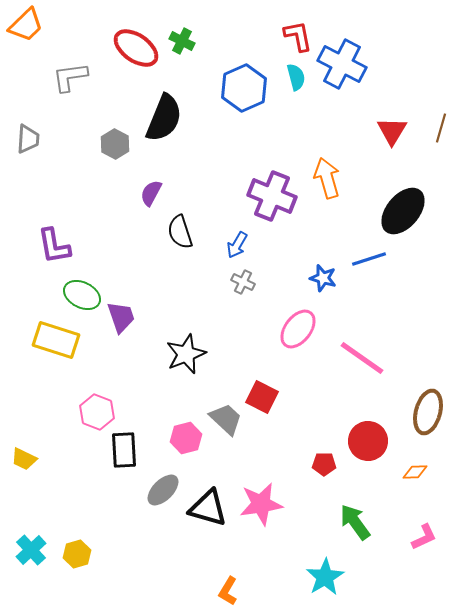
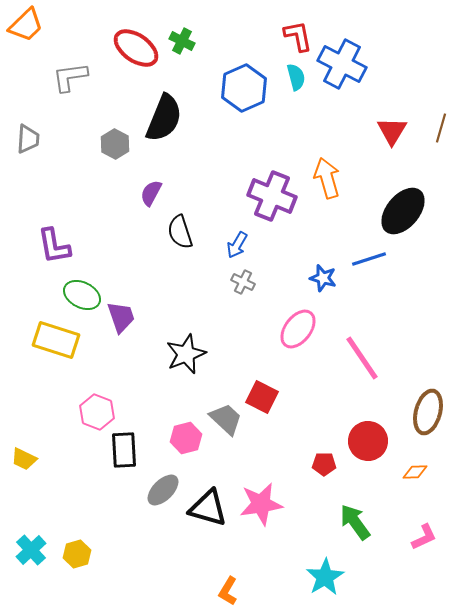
pink line at (362, 358): rotated 21 degrees clockwise
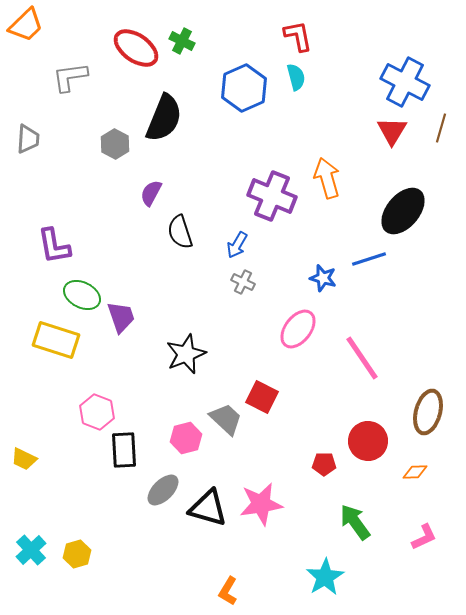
blue cross at (342, 64): moved 63 px right, 18 px down
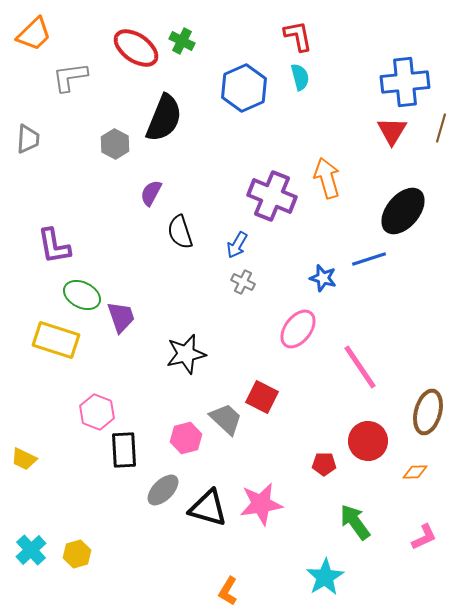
orange trapezoid at (26, 25): moved 8 px right, 9 px down
cyan semicircle at (296, 77): moved 4 px right
blue cross at (405, 82): rotated 33 degrees counterclockwise
black star at (186, 354): rotated 9 degrees clockwise
pink line at (362, 358): moved 2 px left, 9 px down
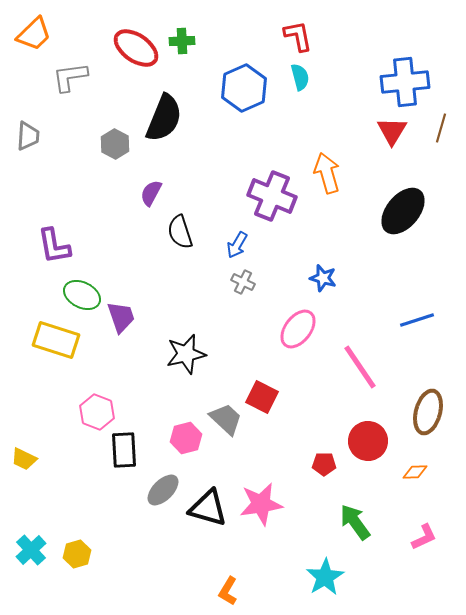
green cross at (182, 41): rotated 30 degrees counterclockwise
gray trapezoid at (28, 139): moved 3 px up
orange arrow at (327, 178): moved 5 px up
blue line at (369, 259): moved 48 px right, 61 px down
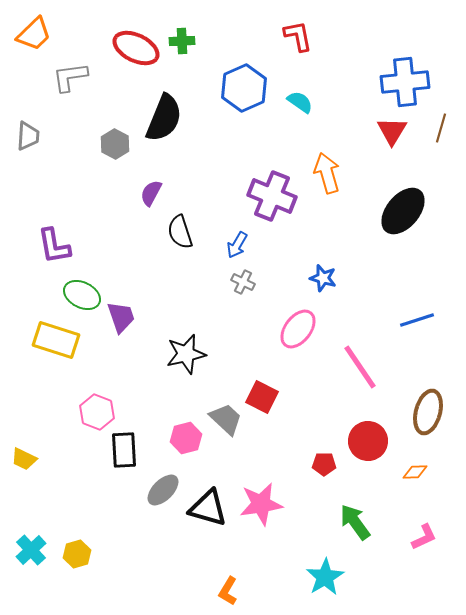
red ellipse at (136, 48): rotated 9 degrees counterclockwise
cyan semicircle at (300, 77): moved 25 px down; rotated 40 degrees counterclockwise
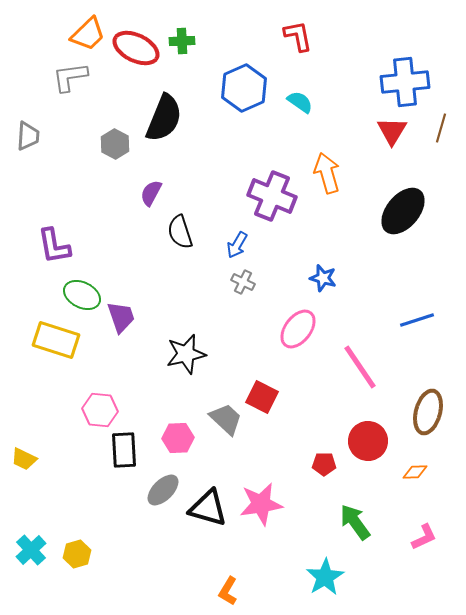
orange trapezoid at (34, 34): moved 54 px right
pink hexagon at (97, 412): moved 3 px right, 2 px up; rotated 16 degrees counterclockwise
pink hexagon at (186, 438): moved 8 px left; rotated 12 degrees clockwise
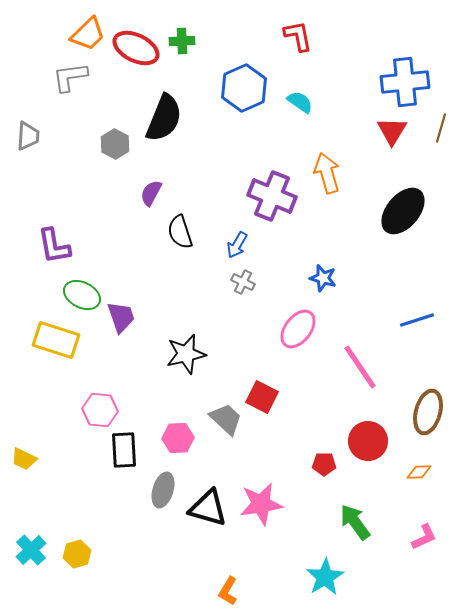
orange diamond at (415, 472): moved 4 px right
gray ellipse at (163, 490): rotated 28 degrees counterclockwise
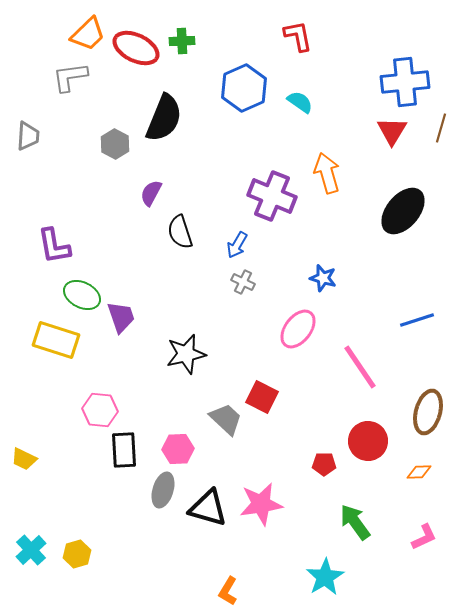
pink hexagon at (178, 438): moved 11 px down
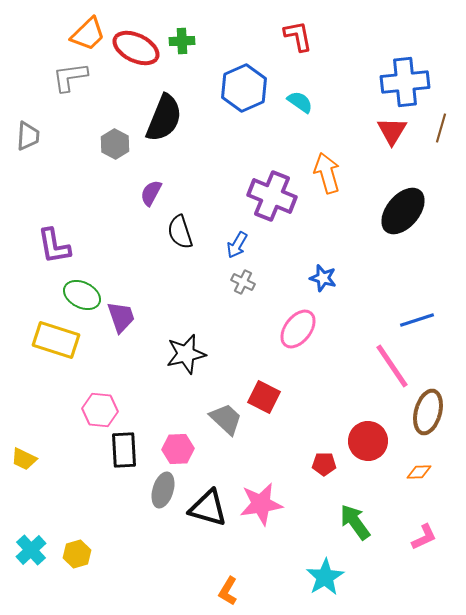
pink line at (360, 367): moved 32 px right, 1 px up
red square at (262, 397): moved 2 px right
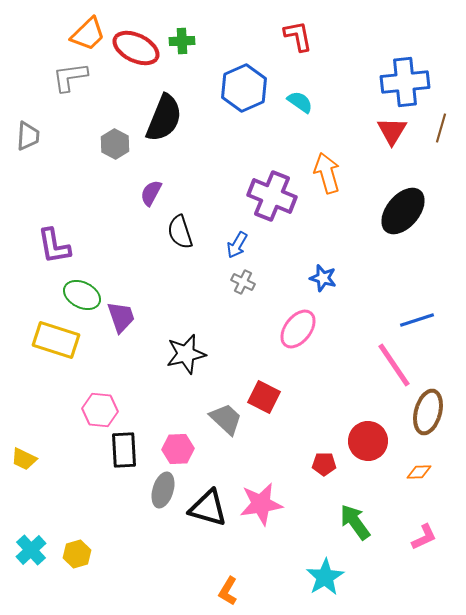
pink line at (392, 366): moved 2 px right, 1 px up
